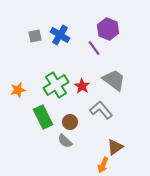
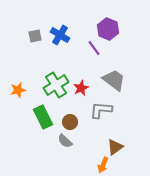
red star: moved 1 px left, 2 px down; rotated 14 degrees clockwise
gray L-shape: rotated 45 degrees counterclockwise
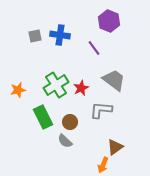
purple hexagon: moved 1 px right, 8 px up
blue cross: rotated 24 degrees counterclockwise
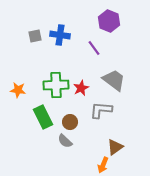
green cross: rotated 30 degrees clockwise
orange star: rotated 21 degrees clockwise
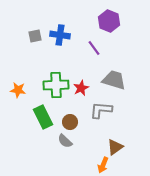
gray trapezoid: rotated 20 degrees counterclockwise
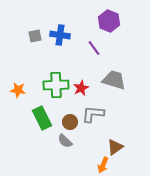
gray L-shape: moved 8 px left, 4 px down
green rectangle: moved 1 px left, 1 px down
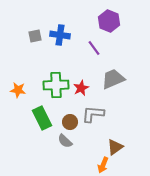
gray trapezoid: moved 1 px left, 1 px up; rotated 40 degrees counterclockwise
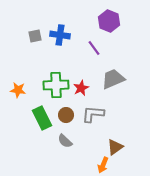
brown circle: moved 4 px left, 7 px up
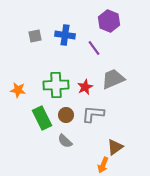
blue cross: moved 5 px right
red star: moved 4 px right, 1 px up
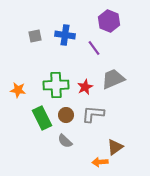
orange arrow: moved 3 px left, 3 px up; rotated 63 degrees clockwise
